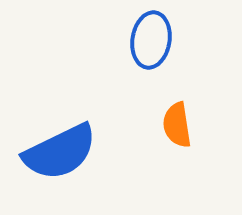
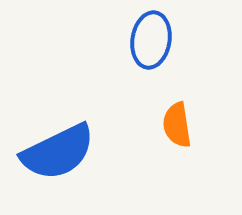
blue semicircle: moved 2 px left
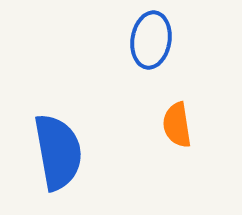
blue semicircle: rotated 74 degrees counterclockwise
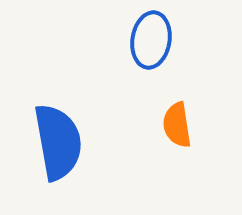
blue semicircle: moved 10 px up
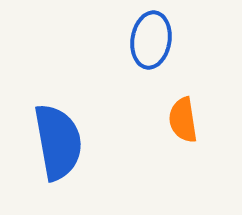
orange semicircle: moved 6 px right, 5 px up
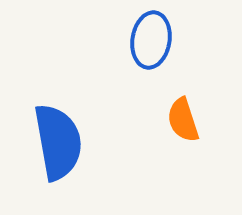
orange semicircle: rotated 9 degrees counterclockwise
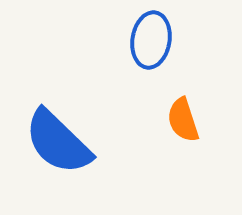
blue semicircle: rotated 144 degrees clockwise
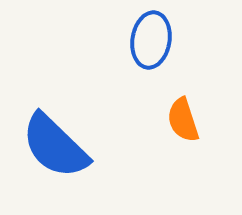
blue semicircle: moved 3 px left, 4 px down
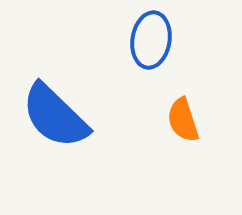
blue semicircle: moved 30 px up
